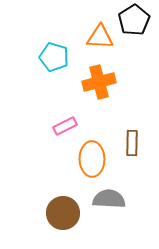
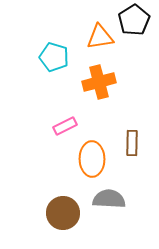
orange triangle: rotated 12 degrees counterclockwise
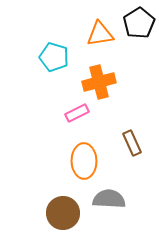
black pentagon: moved 5 px right, 3 px down
orange triangle: moved 3 px up
pink rectangle: moved 12 px right, 13 px up
brown rectangle: rotated 25 degrees counterclockwise
orange ellipse: moved 8 px left, 2 px down
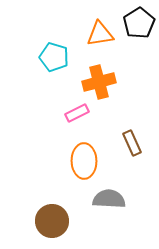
brown circle: moved 11 px left, 8 px down
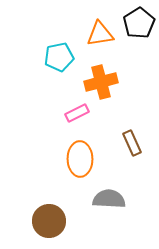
cyan pentagon: moved 5 px right; rotated 28 degrees counterclockwise
orange cross: moved 2 px right
orange ellipse: moved 4 px left, 2 px up
brown circle: moved 3 px left
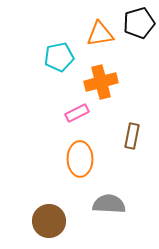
black pentagon: rotated 16 degrees clockwise
brown rectangle: moved 7 px up; rotated 35 degrees clockwise
gray semicircle: moved 5 px down
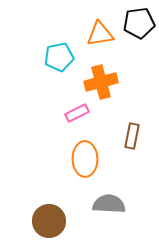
black pentagon: rotated 8 degrees clockwise
orange ellipse: moved 5 px right
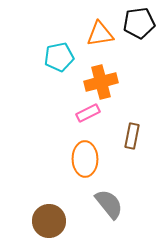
pink rectangle: moved 11 px right
gray semicircle: rotated 48 degrees clockwise
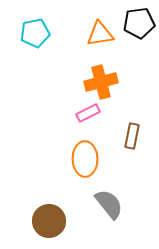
cyan pentagon: moved 24 px left, 24 px up
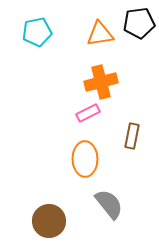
cyan pentagon: moved 2 px right, 1 px up
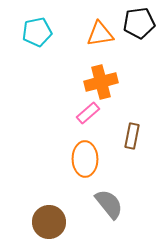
pink rectangle: rotated 15 degrees counterclockwise
brown circle: moved 1 px down
